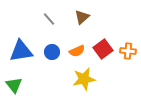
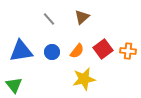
orange semicircle: rotated 28 degrees counterclockwise
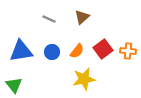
gray line: rotated 24 degrees counterclockwise
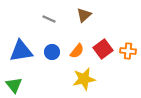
brown triangle: moved 2 px right, 2 px up
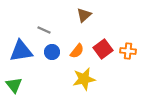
gray line: moved 5 px left, 11 px down
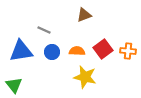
brown triangle: rotated 21 degrees clockwise
orange semicircle: rotated 126 degrees counterclockwise
yellow star: moved 1 px right, 2 px up; rotated 25 degrees clockwise
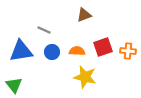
red square: moved 2 px up; rotated 18 degrees clockwise
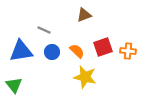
orange semicircle: rotated 42 degrees clockwise
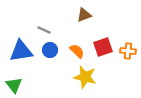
blue circle: moved 2 px left, 2 px up
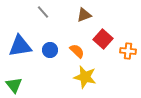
gray line: moved 1 px left, 18 px up; rotated 24 degrees clockwise
red square: moved 8 px up; rotated 30 degrees counterclockwise
blue triangle: moved 1 px left, 5 px up
